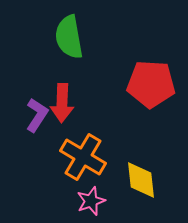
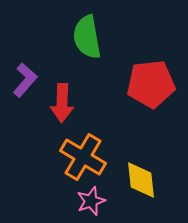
green semicircle: moved 18 px right
red pentagon: rotated 9 degrees counterclockwise
purple L-shape: moved 12 px left, 35 px up; rotated 8 degrees clockwise
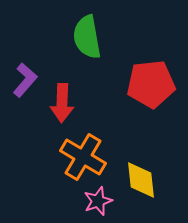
pink star: moved 7 px right
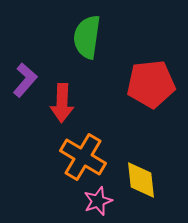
green semicircle: rotated 18 degrees clockwise
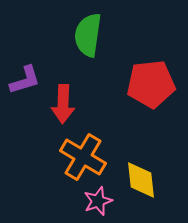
green semicircle: moved 1 px right, 2 px up
purple L-shape: rotated 32 degrees clockwise
red arrow: moved 1 px right, 1 px down
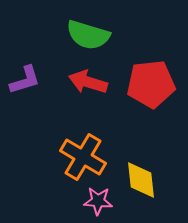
green semicircle: rotated 81 degrees counterclockwise
red arrow: moved 25 px right, 22 px up; rotated 105 degrees clockwise
pink star: rotated 24 degrees clockwise
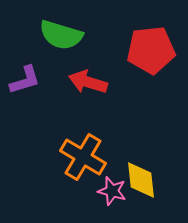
green semicircle: moved 27 px left
red pentagon: moved 34 px up
pink star: moved 14 px right, 10 px up; rotated 12 degrees clockwise
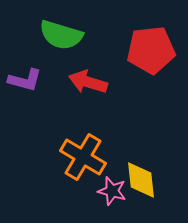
purple L-shape: rotated 32 degrees clockwise
